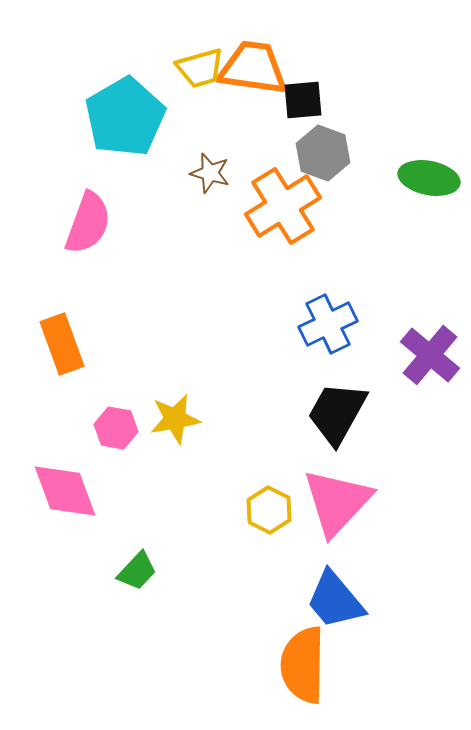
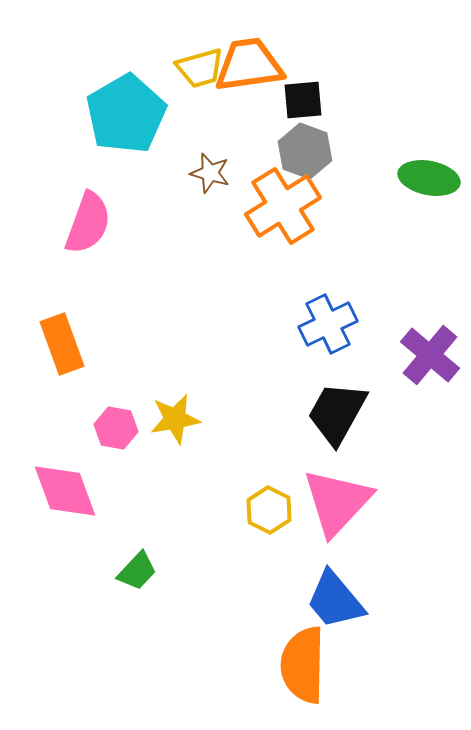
orange trapezoid: moved 4 px left, 3 px up; rotated 16 degrees counterclockwise
cyan pentagon: moved 1 px right, 3 px up
gray hexagon: moved 18 px left, 2 px up
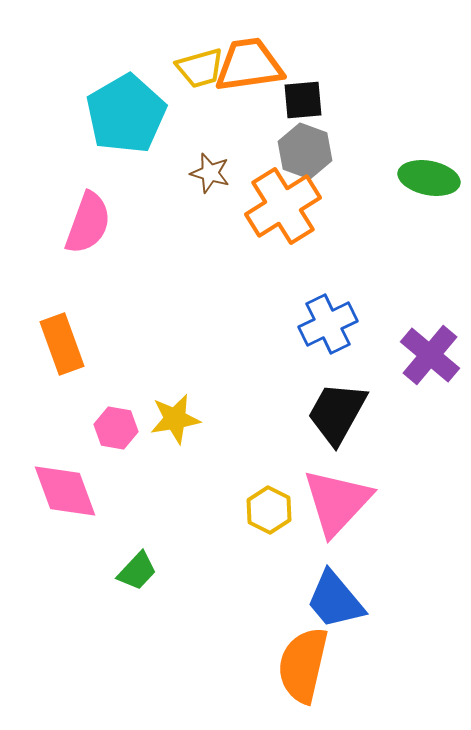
orange semicircle: rotated 12 degrees clockwise
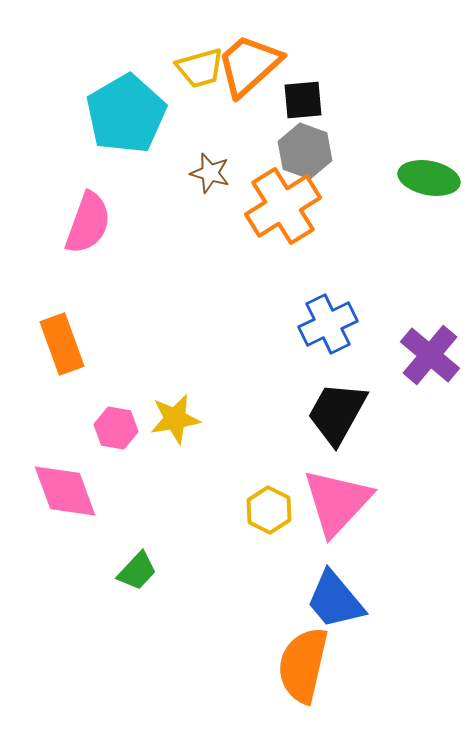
orange trapezoid: rotated 34 degrees counterclockwise
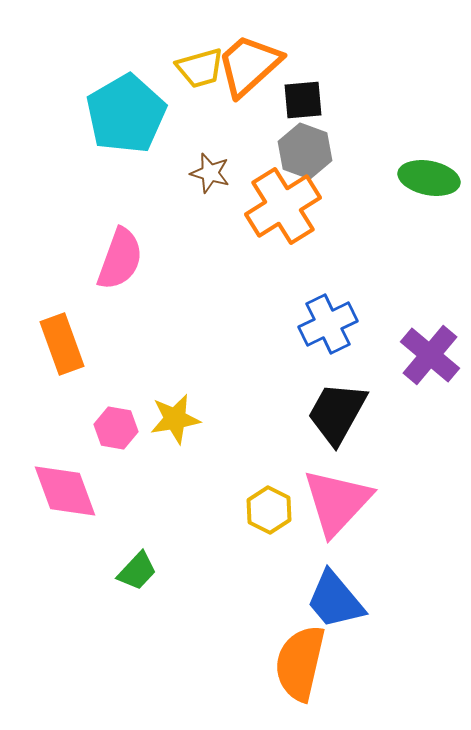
pink semicircle: moved 32 px right, 36 px down
orange semicircle: moved 3 px left, 2 px up
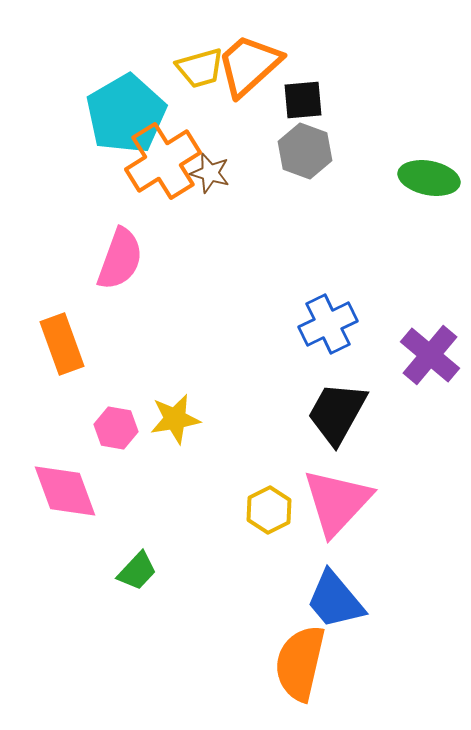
orange cross: moved 120 px left, 45 px up
yellow hexagon: rotated 6 degrees clockwise
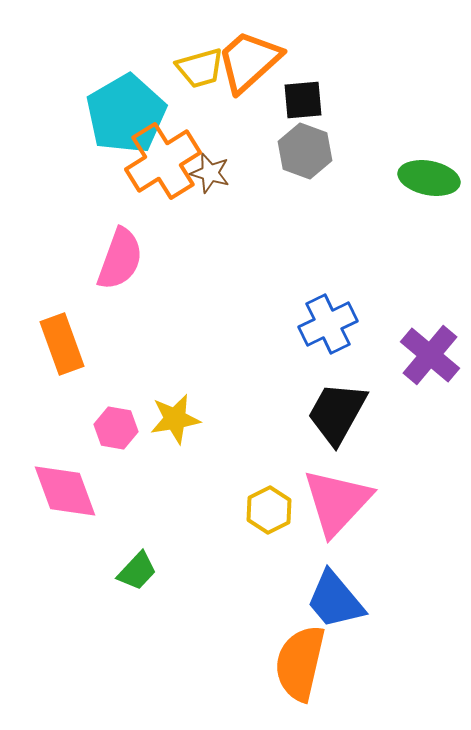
orange trapezoid: moved 4 px up
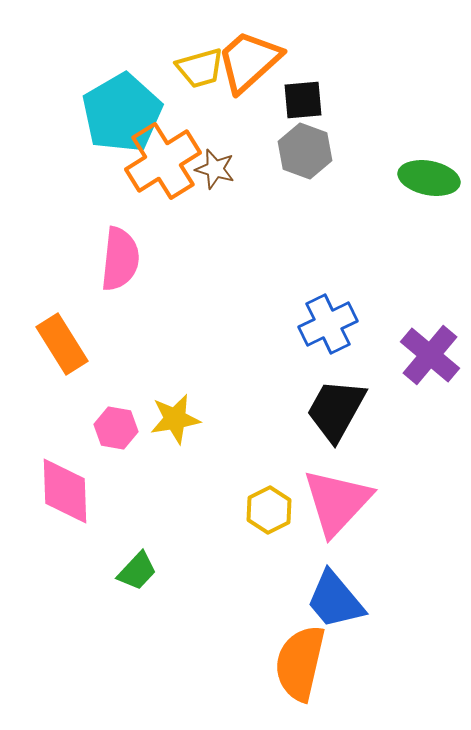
cyan pentagon: moved 4 px left, 1 px up
brown star: moved 5 px right, 4 px up
pink semicircle: rotated 14 degrees counterclockwise
orange rectangle: rotated 12 degrees counterclockwise
black trapezoid: moved 1 px left, 3 px up
pink diamond: rotated 18 degrees clockwise
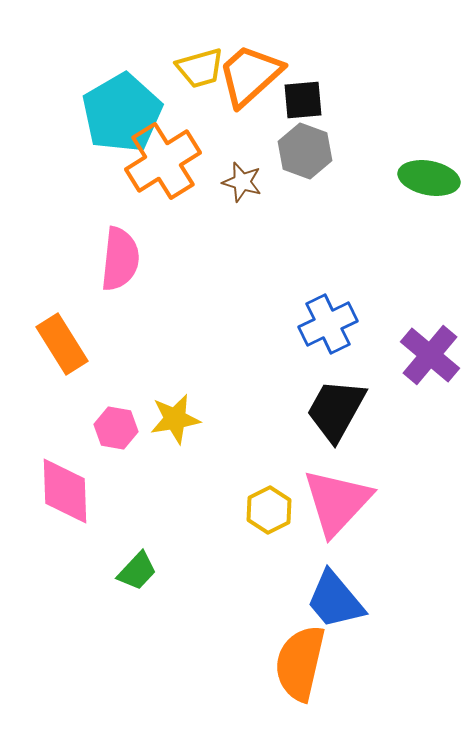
orange trapezoid: moved 1 px right, 14 px down
brown star: moved 27 px right, 13 px down
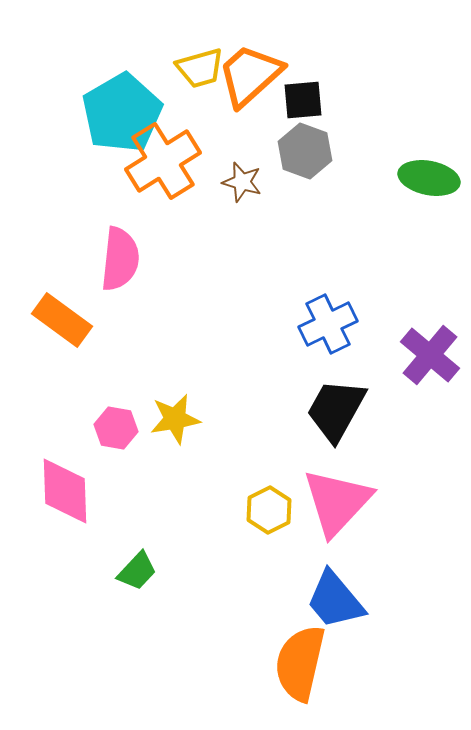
orange rectangle: moved 24 px up; rotated 22 degrees counterclockwise
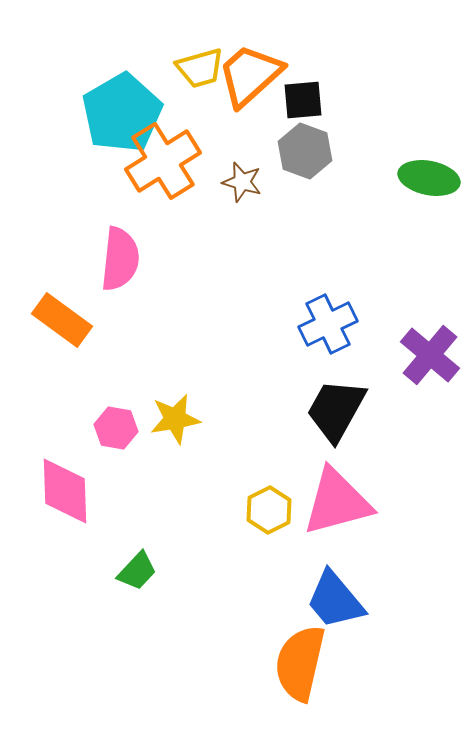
pink triangle: rotated 32 degrees clockwise
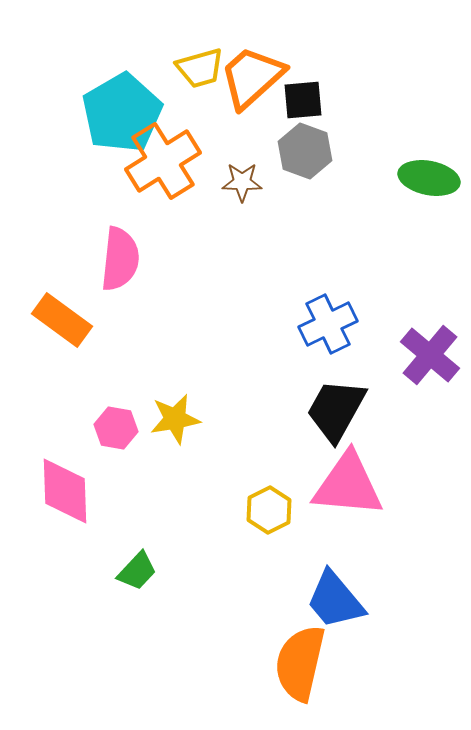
orange trapezoid: moved 2 px right, 2 px down
brown star: rotated 15 degrees counterclockwise
pink triangle: moved 11 px right, 17 px up; rotated 20 degrees clockwise
